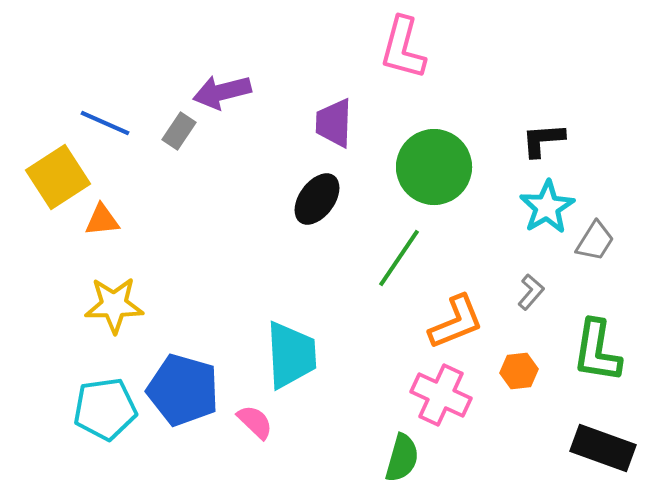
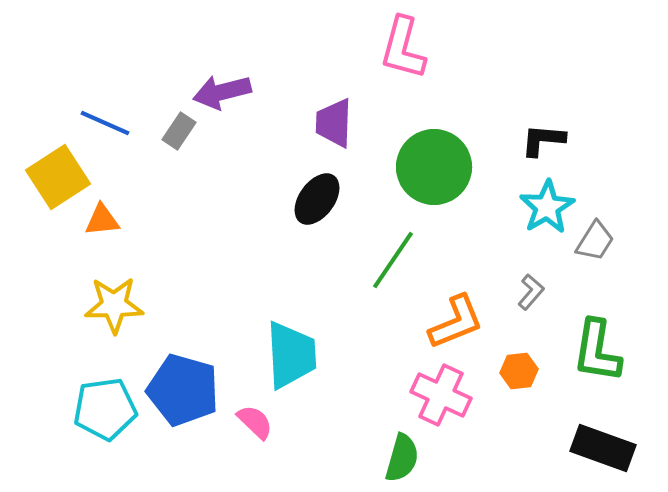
black L-shape: rotated 9 degrees clockwise
green line: moved 6 px left, 2 px down
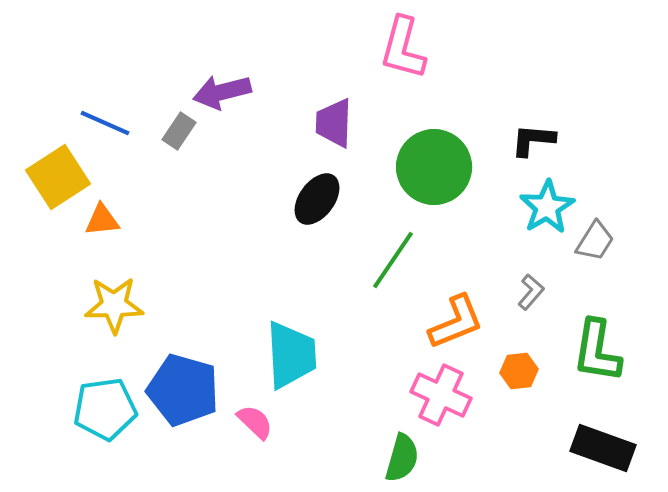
black L-shape: moved 10 px left
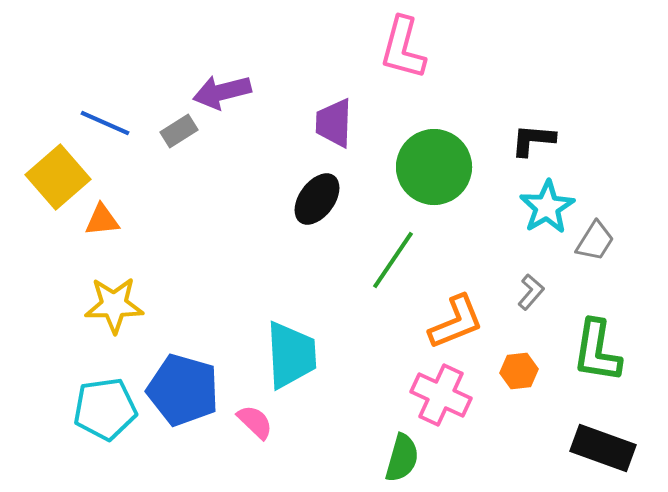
gray rectangle: rotated 24 degrees clockwise
yellow square: rotated 8 degrees counterclockwise
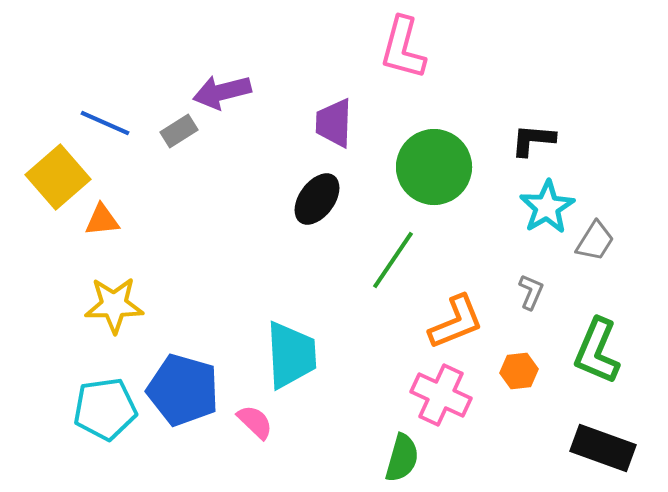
gray L-shape: rotated 18 degrees counterclockwise
green L-shape: rotated 14 degrees clockwise
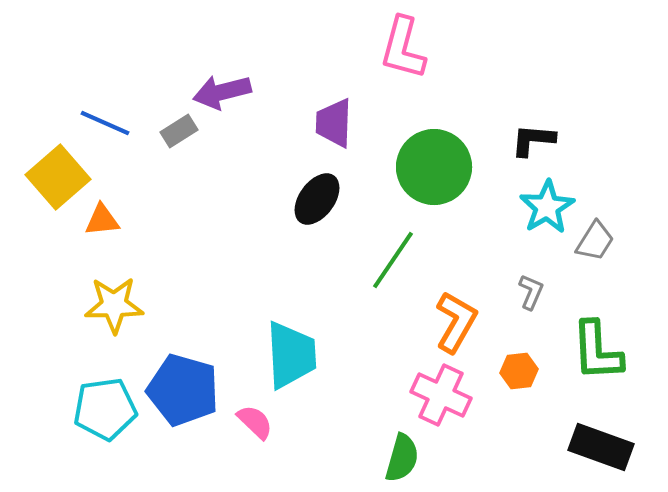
orange L-shape: rotated 38 degrees counterclockwise
green L-shape: rotated 26 degrees counterclockwise
black rectangle: moved 2 px left, 1 px up
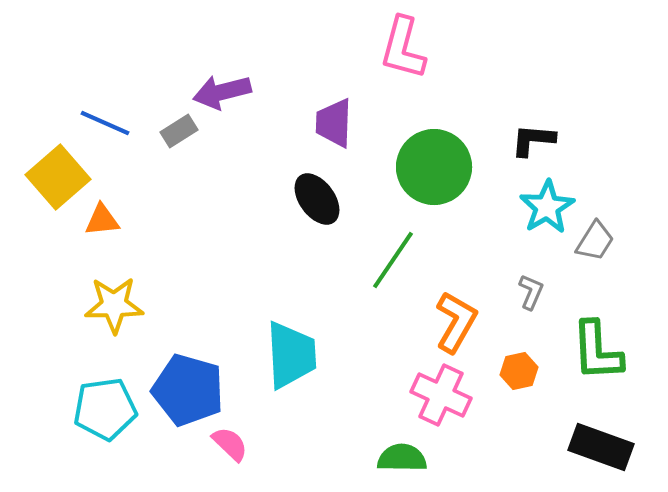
black ellipse: rotated 72 degrees counterclockwise
orange hexagon: rotated 6 degrees counterclockwise
blue pentagon: moved 5 px right
pink semicircle: moved 25 px left, 22 px down
green semicircle: rotated 105 degrees counterclockwise
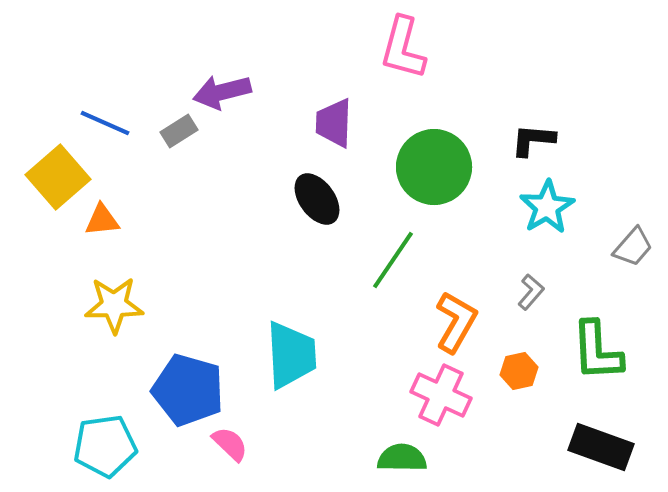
gray trapezoid: moved 38 px right, 6 px down; rotated 9 degrees clockwise
gray L-shape: rotated 18 degrees clockwise
cyan pentagon: moved 37 px down
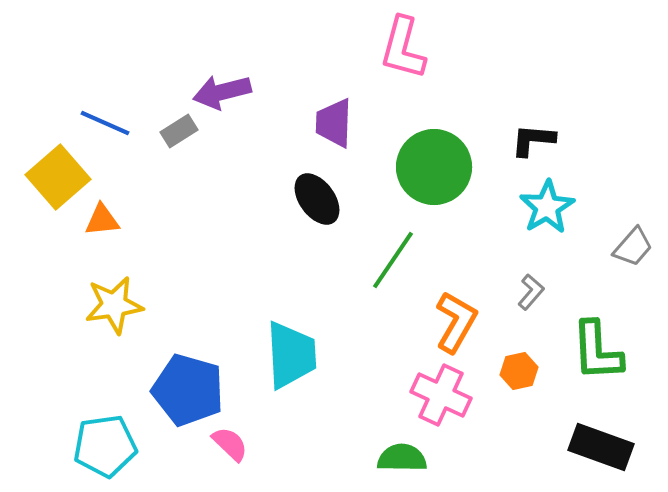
yellow star: rotated 8 degrees counterclockwise
